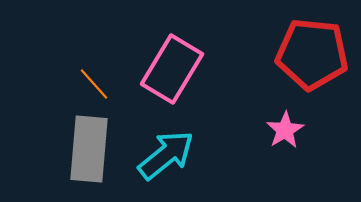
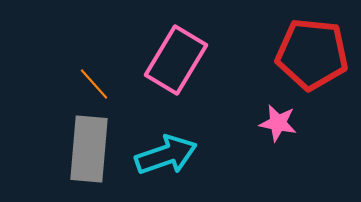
pink rectangle: moved 4 px right, 9 px up
pink star: moved 7 px left, 7 px up; rotated 30 degrees counterclockwise
cyan arrow: rotated 20 degrees clockwise
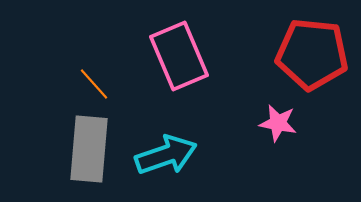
pink rectangle: moved 3 px right, 4 px up; rotated 54 degrees counterclockwise
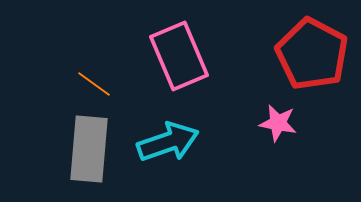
red pentagon: rotated 22 degrees clockwise
orange line: rotated 12 degrees counterclockwise
cyan arrow: moved 2 px right, 13 px up
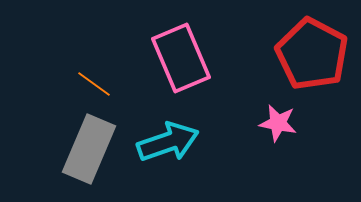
pink rectangle: moved 2 px right, 2 px down
gray rectangle: rotated 18 degrees clockwise
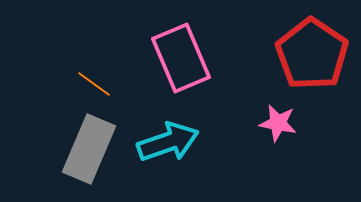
red pentagon: rotated 6 degrees clockwise
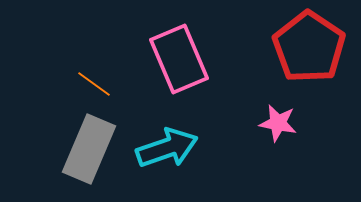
red pentagon: moved 3 px left, 7 px up
pink rectangle: moved 2 px left, 1 px down
cyan arrow: moved 1 px left, 6 px down
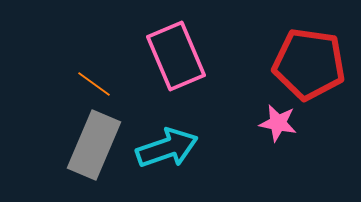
red pentagon: moved 17 px down; rotated 26 degrees counterclockwise
pink rectangle: moved 3 px left, 3 px up
gray rectangle: moved 5 px right, 4 px up
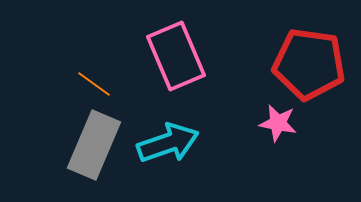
cyan arrow: moved 1 px right, 5 px up
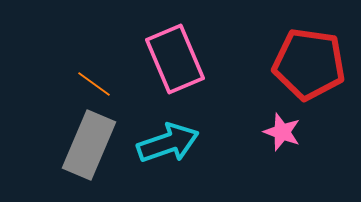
pink rectangle: moved 1 px left, 3 px down
pink star: moved 4 px right, 9 px down; rotated 9 degrees clockwise
gray rectangle: moved 5 px left
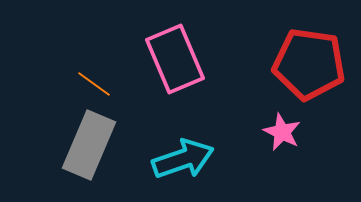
pink star: rotated 6 degrees clockwise
cyan arrow: moved 15 px right, 16 px down
